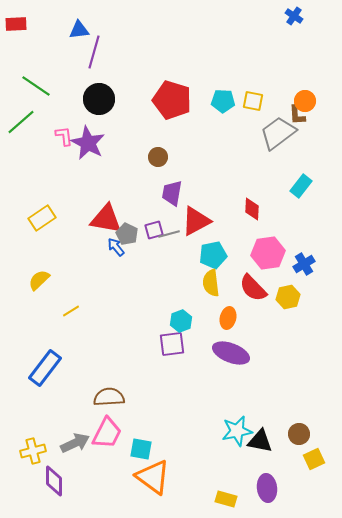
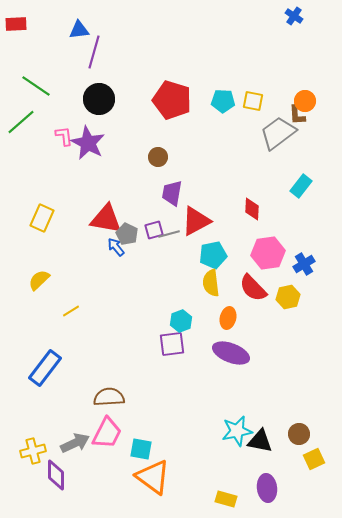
yellow rectangle at (42, 218): rotated 32 degrees counterclockwise
purple diamond at (54, 481): moved 2 px right, 6 px up
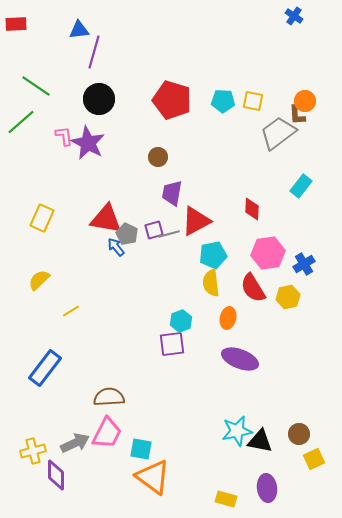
red semicircle at (253, 288): rotated 12 degrees clockwise
purple ellipse at (231, 353): moved 9 px right, 6 px down
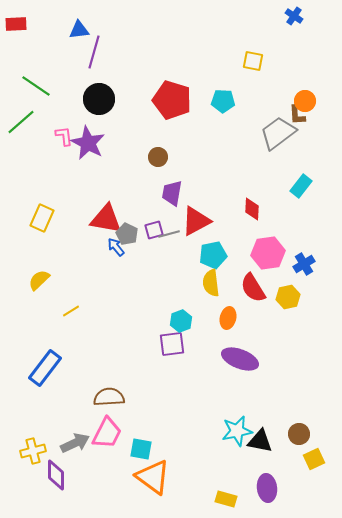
yellow square at (253, 101): moved 40 px up
